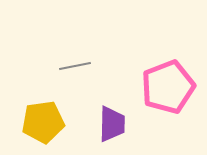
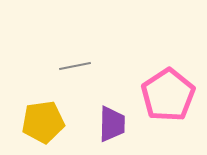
pink pentagon: moved 8 px down; rotated 12 degrees counterclockwise
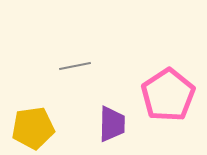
yellow pentagon: moved 10 px left, 6 px down
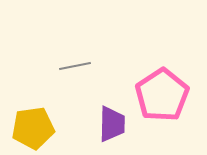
pink pentagon: moved 6 px left
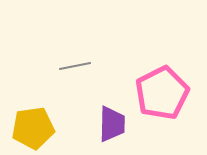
pink pentagon: moved 2 px up; rotated 6 degrees clockwise
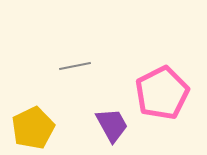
purple trapezoid: moved 1 px down; rotated 30 degrees counterclockwise
yellow pentagon: rotated 18 degrees counterclockwise
